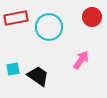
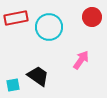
cyan square: moved 16 px down
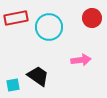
red circle: moved 1 px down
pink arrow: rotated 48 degrees clockwise
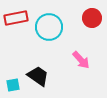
pink arrow: rotated 54 degrees clockwise
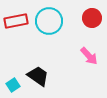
red rectangle: moved 3 px down
cyan circle: moved 6 px up
pink arrow: moved 8 px right, 4 px up
cyan square: rotated 24 degrees counterclockwise
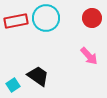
cyan circle: moved 3 px left, 3 px up
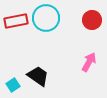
red circle: moved 2 px down
pink arrow: moved 6 px down; rotated 108 degrees counterclockwise
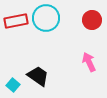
pink arrow: rotated 54 degrees counterclockwise
cyan square: rotated 16 degrees counterclockwise
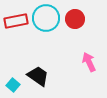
red circle: moved 17 px left, 1 px up
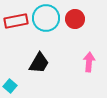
pink arrow: rotated 30 degrees clockwise
black trapezoid: moved 1 px right, 13 px up; rotated 85 degrees clockwise
cyan square: moved 3 px left, 1 px down
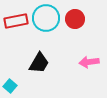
pink arrow: rotated 102 degrees counterclockwise
